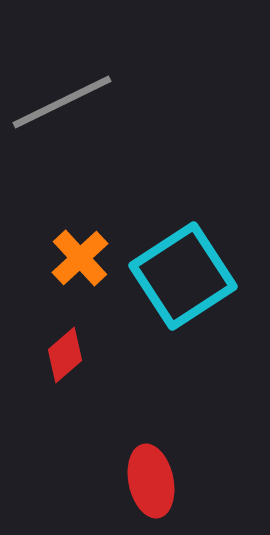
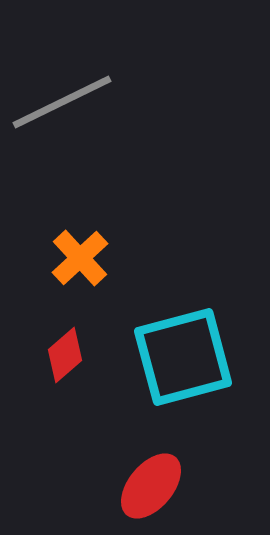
cyan square: moved 81 px down; rotated 18 degrees clockwise
red ellipse: moved 5 px down; rotated 52 degrees clockwise
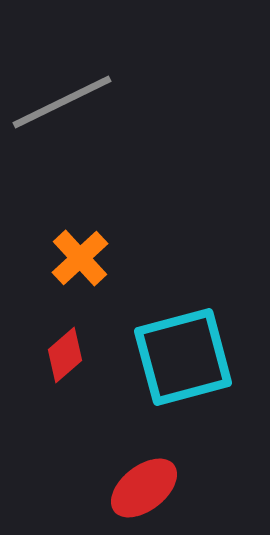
red ellipse: moved 7 px left, 2 px down; rotated 12 degrees clockwise
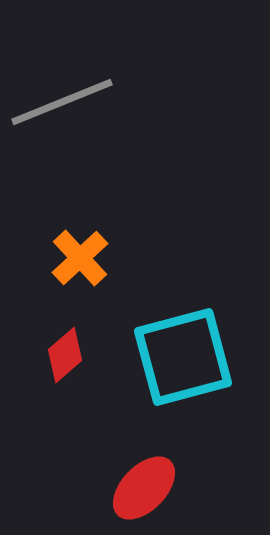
gray line: rotated 4 degrees clockwise
red ellipse: rotated 8 degrees counterclockwise
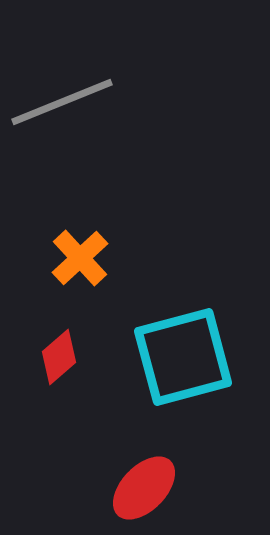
red diamond: moved 6 px left, 2 px down
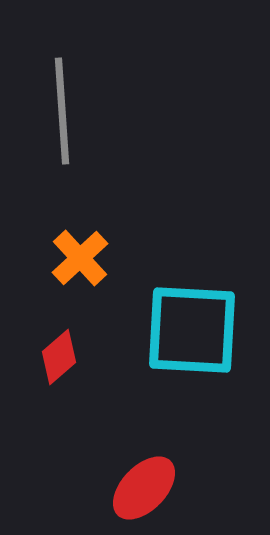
gray line: moved 9 px down; rotated 72 degrees counterclockwise
cyan square: moved 9 px right, 27 px up; rotated 18 degrees clockwise
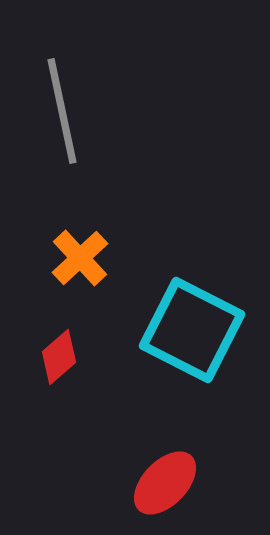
gray line: rotated 8 degrees counterclockwise
cyan square: rotated 24 degrees clockwise
red ellipse: moved 21 px right, 5 px up
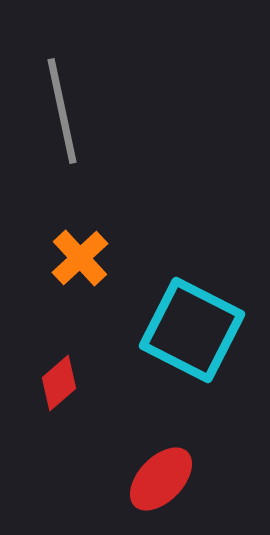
red diamond: moved 26 px down
red ellipse: moved 4 px left, 4 px up
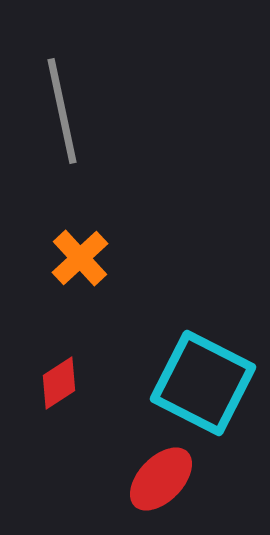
cyan square: moved 11 px right, 53 px down
red diamond: rotated 8 degrees clockwise
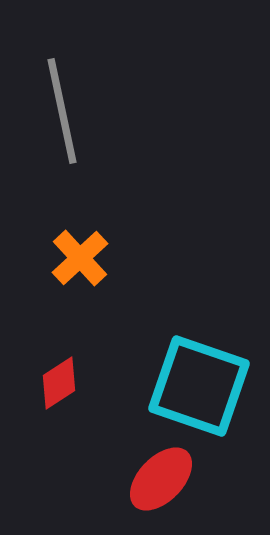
cyan square: moved 4 px left, 3 px down; rotated 8 degrees counterclockwise
